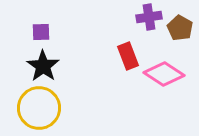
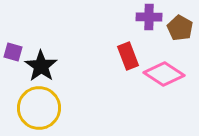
purple cross: rotated 10 degrees clockwise
purple square: moved 28 px left, 20 px down; rotated 18 degrees clockwise
black star: moved 2 px left
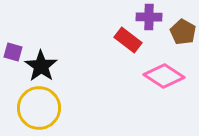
brown pentagon: moved 3 px right, 4 px down
red rectangle: moved 16 px up; rotated 32 degrees counterclockwise
pink diamond: moved 2 px down
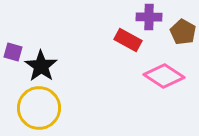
red rectangle: rotated 8 degrees counterclockwise
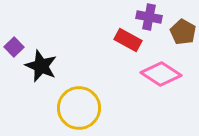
purple cross: rotated 10 degrees clockwise
purple square: moved 1 px right, 5 px up; rotated 30 degrees clockwise
black star: rotated 12 degrees counterclockwise
pink diamond: moved 3 px left, 2 px up
yellow circle: moved 40 px right
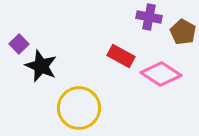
red rectangle: moved 7 px left, 16 px down
purple square: moved 5 px right, 3 px up
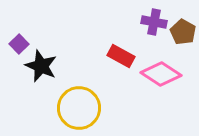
purple cross: moved 5 px right, 5 px down
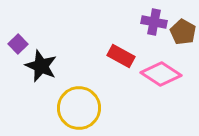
purple square: moved 1 px left
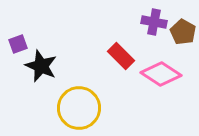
purple square: rotated 24 degrees clockwise
red rectangle: rotated 16 degrees clockwise
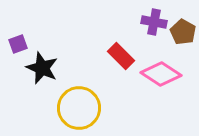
black star: moved 1 px right, 2 px down
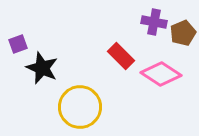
brown pentagon: moved 1 px down; rotated 20 degrees clockwise
yellow circle: moved 1 px right, 1 px up
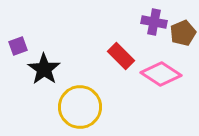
purple square: moved 2 px down
black star: moved 2 px right, 1 px down; rotated 12 degrees clockwise
